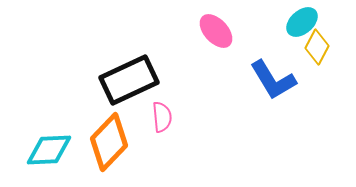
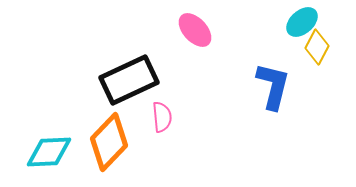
pink ellipse: moved 21 px left, 1 px up
blue L-shape: moved 6 px down; rotated 135 degrees counterclockwise
cyan diamond: moved 2 px down
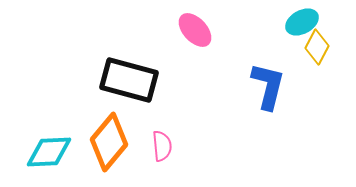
cyan ellipse: rotated 12 degrees clockwise
black rectangle: rotated 40 degrees clockwise
blue L-shape: moved 5 px left
pink semicircle: moved 29 px down
orange diamond: rotated 4 degrees counterclockwise
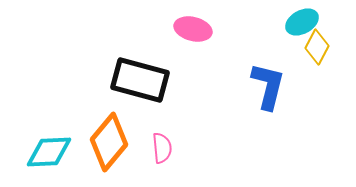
pink ellipse: moved 2 px left, 1 px up; rotated 33 degrees counterclockwise
black rectangle: moved 11 px right
pink semicircle: moved 2 px down
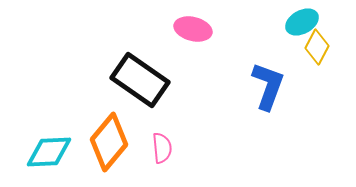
black rectangle: rotated 20 degrees clockwise
blue L-shape: rotated 6 degrees clockwise
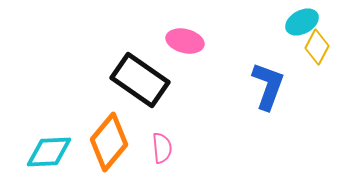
pink ellipse: moved 8 px left, 12 px down
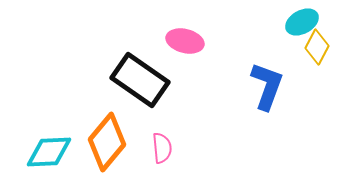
blue L-shape: moved 1 px left
orange diamond: moved 2 px left
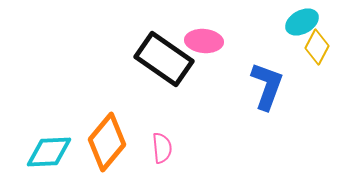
pink ellipse: moved 19 px right; rotated 9 degrees counterclockwise
black rectangle: moved 24 px right, 21 px up
